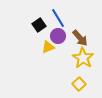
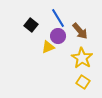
black square: moved 8 px left; rotated 16 degrees counterclockwise
brown arrow: moved 7 px up
yellow star: moved 1 px left
yellow square: moved 4 px right, 2 px up; rotated 16 degrees counterclockwise
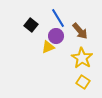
purple circle: moved 2 px left
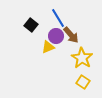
brown arrow: moved 9 px left, 4 px down
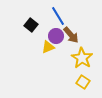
blue line: moved 2 px up
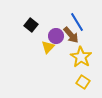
blue line: moved 19 px right, 6 px down
yellow triangle: rotated 24 degrees counterclockwise
yellow star: moved 1 px left, 1 px up
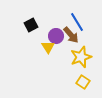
black square: rotated 24 degrees clockwise
yellow triangle: rotated 16 degrees counterclockwise
yellow star: rotated 20 degrees clockwise
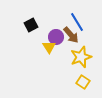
purple circle: moved 1 px down
yellow triangle: moved 1 px right
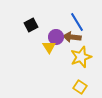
brown arrow: moved 1 px right, 2 px down; rotated 138 degrees clockwise
yellow square: moved 3 px left, 5 px down
